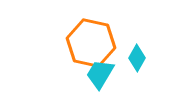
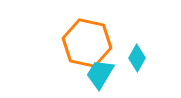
orange hexagon: moved 4 px left
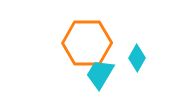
orange hexagon: rotated 12 degrees counterclockwise
